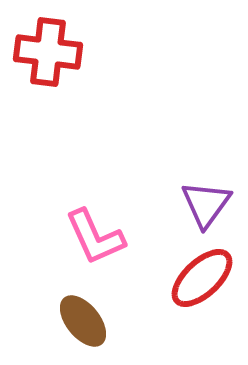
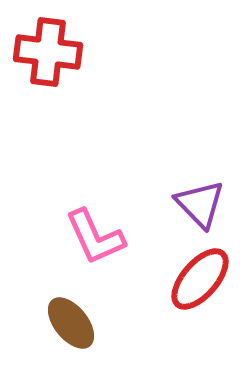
purple triangle: moved 6 px left; rotated 20 degrees counterclockwise
red ellipse: moved 2 px left, 1 px down; rotated 6 degrees counterclockwise
brown ellipse: moved 12 px left, 2 px down
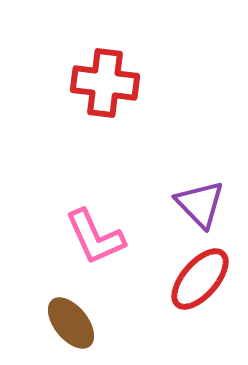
red cross: moved 57 px right, 31 px down
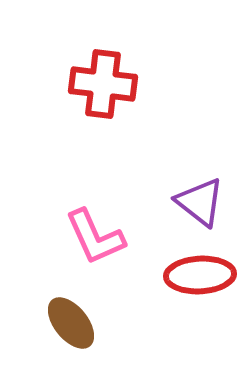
red cross: moved 2 px left, 1 px down
purple triangle: moved 2 px up; rotated 8 degrees counterclockwise
red ellipse: moved 4 px up; rotated 46 degrees clockwise
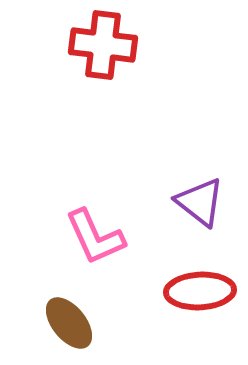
red cross: moved 39 px up
red ellipse: moved 16 px down
brown ellipse: moved 2 px left
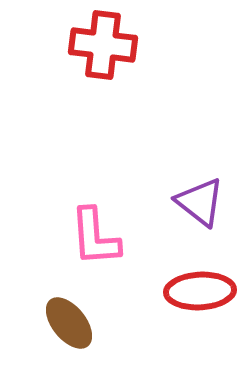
pink L-shape: rotated 20 degrees clockwise
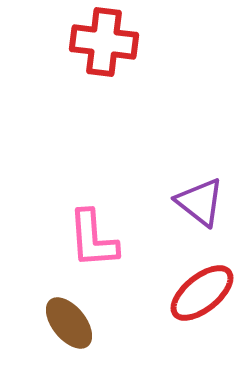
red cross: moved 1 px right, 3 px up
pink L-shape: moved 2 px left, 2 px down
red ellipse: moved 2 px right, 2 px down; rotated 36 degrees counterclockwise
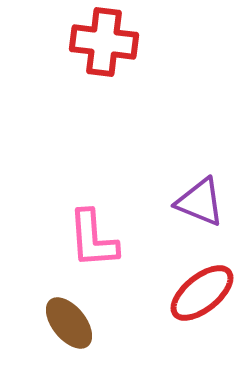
purple triangle: rotated 16 degrees counterclockwise
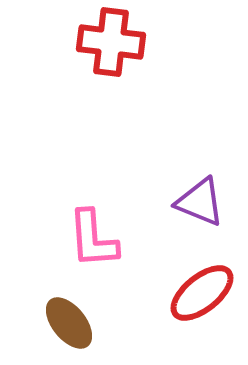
red cross: moved 7 px right
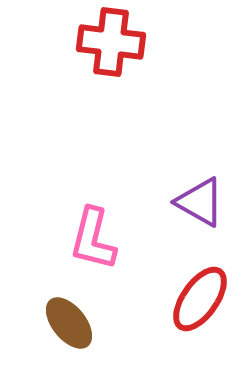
purple triangle: rotated 8 degrees clockwise
pink L-shape: rotated 18 degrees clockwise
red ellipse: moved 2 px left, 6 px down; rotated 16 degrees counterclockwise
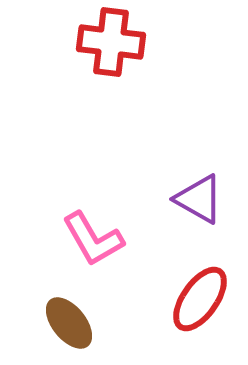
purple triangle: moved 1 px left, 3 px up
pink L-shape: rotated 44 degrees counterclockwise
